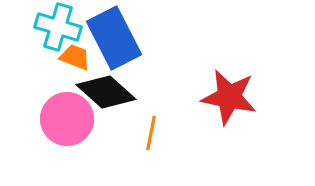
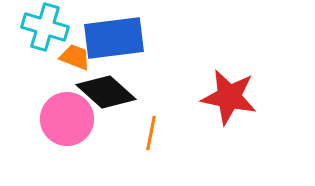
cyan cross: moved 13 px left
blue rectangle: rotated 70 degrees counterclockwise
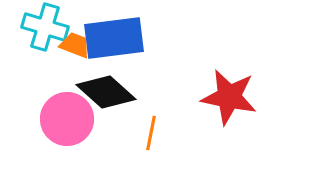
orange trapezoid: moved 12 px up
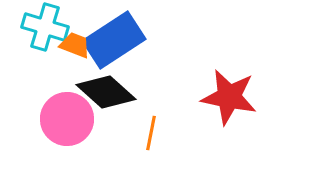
blue rectangle: moved 2 px down; rotated 26 degrees counterclockwise
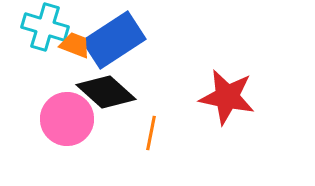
red star: moved 2 px left
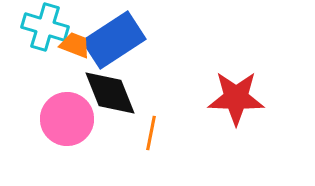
black diamond: moved 4 px right, 1 px down; rotated 26 degrees clockwise
red star: moved 9 px right, 1 px down; rotated 10 degrees counterclockwise
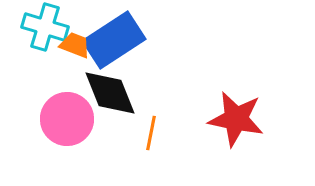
red star: moved 21 px down; rotated 10 degrees clockwise
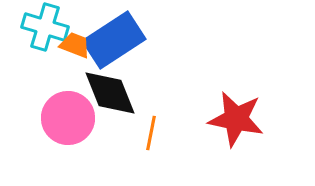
pink circle: moved 1 px right, 1 px up
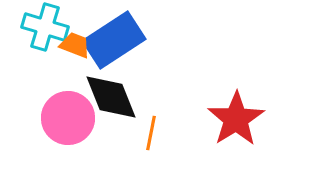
black diamond: moved 1 px right, 4 px down
red star: rotated 28 degrees clockwise
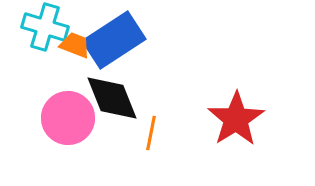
black diamond: moved 1 px right, 1 px down
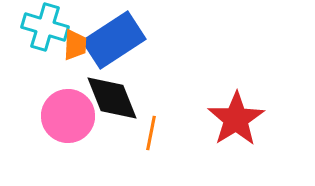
orange trapezoid: rotated 72 degrees clockwise
pink circle: moved 2 px up
